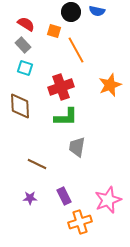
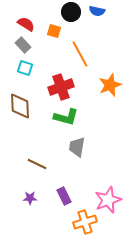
orange line: moved 4 px right, 4 px down
green L-shape: rotated 15 degrees clockwise
orange cross: moved 5 px right
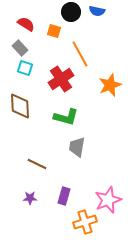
gray rectangle: moved 3 px left, 3 px down
red cross: moved 8 px up; rotated 15 degrees counterclockwise
purple rectangle: rotated 42 degrees clockwise
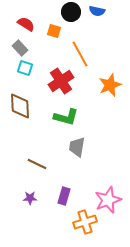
red cross: moved 2 px down
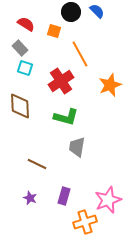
blue semicircle: rotated 147 degrees counterclockwise
purple star: rotated 24 degrees clockwise
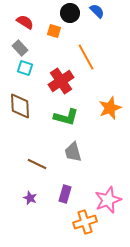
black circle: moved 1 px left, 1 px down
red semicircle: moved 1 px left, 2 px up
orange line: moved 6 px right, 3 px down
orange star: moved 23 px down
gray trapezoid: moved 4 px left, 5 px down; rotated 25 degrees counterclockwise
purple rectangle: moved 1 px right, 2 px up
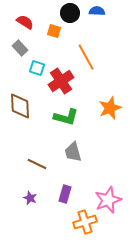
blue semicircle: rotated 42 degrees counterclockwise
cyan square: moved 12 px right
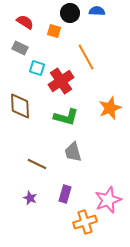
gray rectangle: rotated 21 degrees counterclockwise
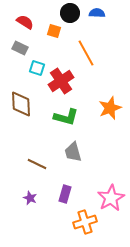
blue semicircle: moved 2 px down
orange line: moved 4 px up
brown diamond: moved 1 px right, 2 px up
pink star: moved 3 px right, 2 px up; rotated 8 degrees counterclockwise
